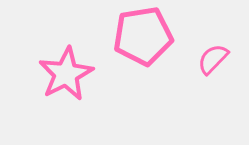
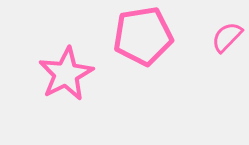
pink semicircle: moved 14 px right, 22 px up
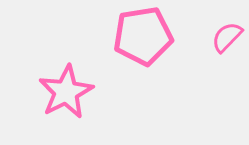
pink star: moved 18 px down
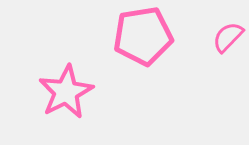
pink semicircle: moved 1 px right
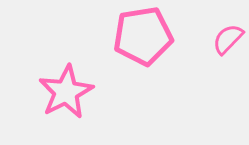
pink semicircle: moved 2 px down
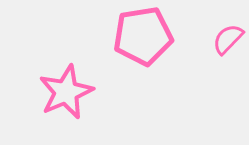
pink star: rotated 4 degrees clockwise
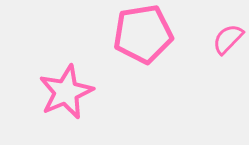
pink pentagon: moved 2 px up
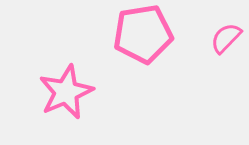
pink semicircle: moved 2 px left, 1 px up
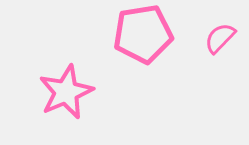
pink semicircle: moved 6 px left
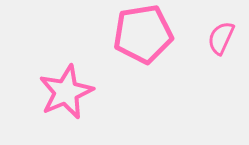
pink semicircle: moved 1 px right; rotated 20 degrees counterclockwise
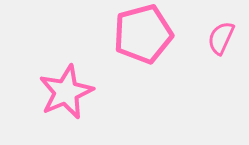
pink pentagon: rotated 6 degrees counterclockwise
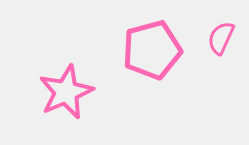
pink pentagon: moved 9 px right, 16 px down
